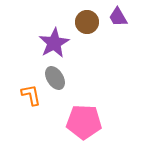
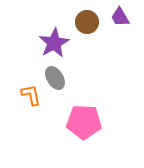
purple trapezoid: moved 2 px right
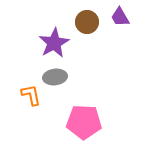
gray ellipse: moved 1 px up; rotated 65 degrees counterclockwise
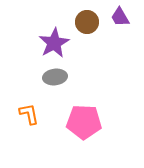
orange L-shape: moved 2 px left, 19 px down
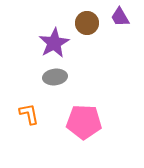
brown circle: moved 1 px down
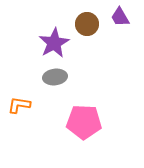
brown circle: moved 1 px down
orange L-shape: moved 10 px left, 9 px up; rotated 70 degrees counterclockwise
